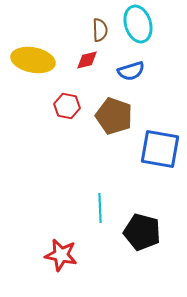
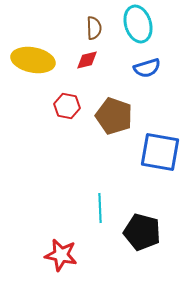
brown semicircle: moved 6 px left, 2 px up
blue semicircle: moved 16 px right, 3 px up
blue square: moved 3 px down
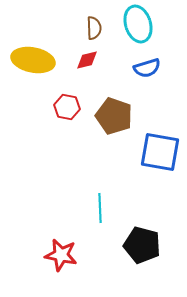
red hexagon: moved 1 px down
black pentagon: moved 13 px down
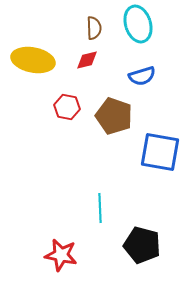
blue semicircle: moved 5 px left, 8 px down
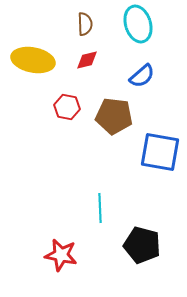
brown semicircle: moved 9 px left, 4 px up
blue semicircle: rotated 24 degrees counterclockwise
brown pentagon: rotated 12 degrees counterclockwise
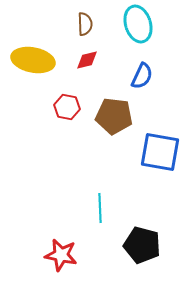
blue semicircle: rotated 24 degrees counterclockwise
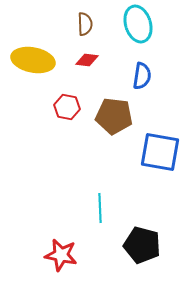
red diamond: rotated 20 degrees clockwise
blue semicircle: rotated 16 degrees counterclockwise
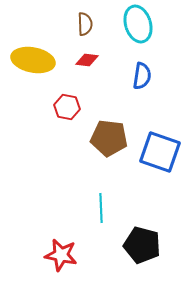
brown pentagon: moved 5 px left, 22 px down
blue square: rotated 9 degrees clockwise
cyan line: moved 1 px right
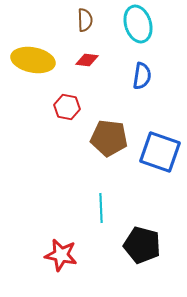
brown semicircle: moved 4 px up
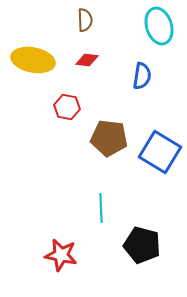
cyan ellipse: moved 21 px right, 2 px down
blue square: rotated 12 degrees clockwise
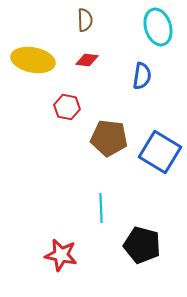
cyan ellipse: moved 1 px left, 1 px down
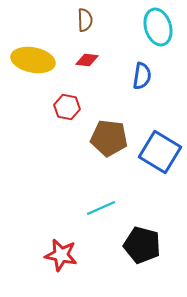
cyan line: rotated 68 degrees clockwise
